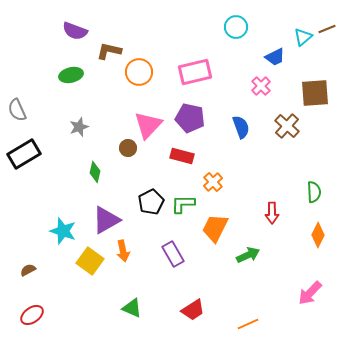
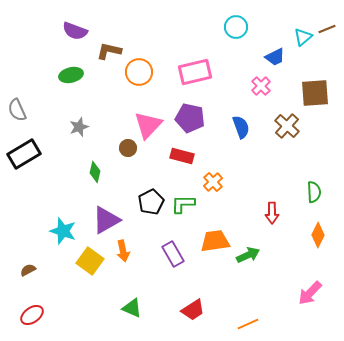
orange trapezoid: moved 13 px down; rotated 56 degrees clockwise
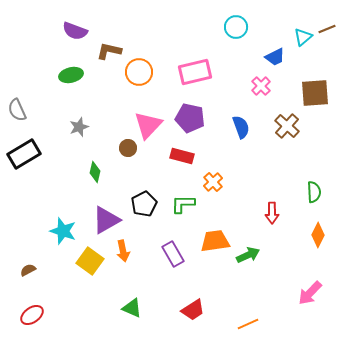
black pentagon: moved 7 px left, 2 px down
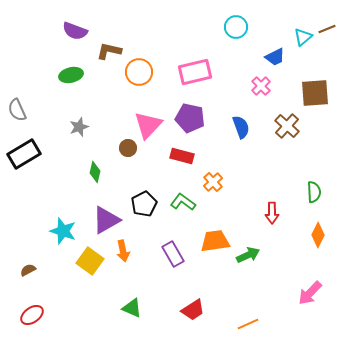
green L-shape: moved 2 px up; rotated 35 degrees clockwise
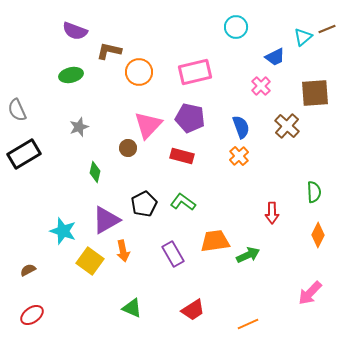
orange cross: moved 26 px right, 26 px up
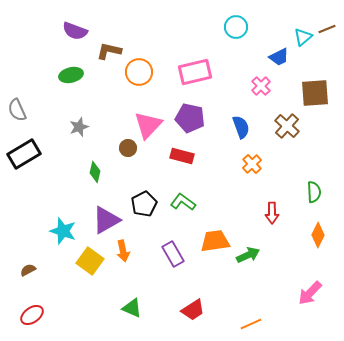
blue trapezoid: moved 4 px right
orange cross: moved 13 px right, 8 px down
orange line: moved 3 px right
